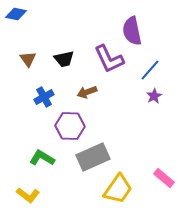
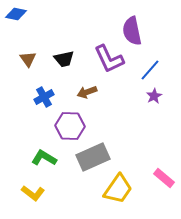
green L-shape: moved 2 px right
yellow L-shape: moved 5 px right, 2 px up
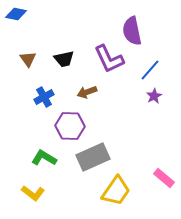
yellow trapezoid: moved 2 px left, 2 px down
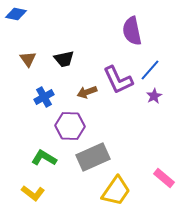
purple L-shape: moved 9 px right, 21 px down
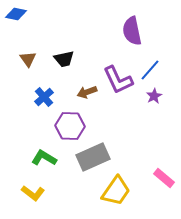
blue cross: rotated 12 degrees counterclockwise
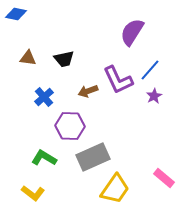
purple semicircle: moved 1 px down; rotated 44 degrees clockwise
brown triangle: moved 1 px up; rotated 48 degrees counterclockwise
brown arrow: moved 1 px right, 1 px up
yellow trapezoid: moved 1 px left, 2 px up
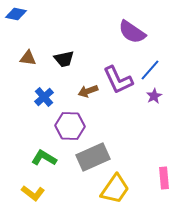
purple semicircle: rotated 88 degrees counterclockwise
pink rectangle: rotated 45 degrees clockwise
